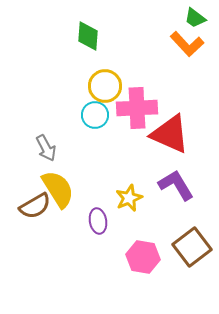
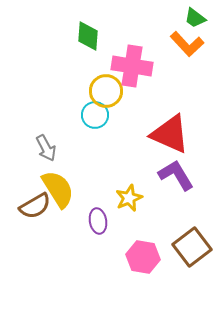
yellow circle: moved 1 px right, 5 px down
pink cross: moved 5 px left, 42 px up; rotated 12 degrees clockwise
purple L-shape: moved 10 px up
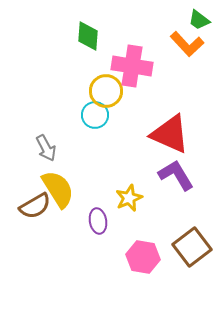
green trapezoid: moved 4 px right, 2 px down
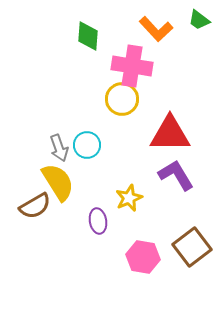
orange L-shape: moved 31 px left, 15 px up
yellow circle: moved 16 px right, 8 px down
cyan circle: moved 8 px left, 30 px down
red triangle: rotated 24 degrees counterclockwise
gray arrow: moved 13 px right; rotated 8 degrees clockwise
yellow semicircle: moved 7 px up
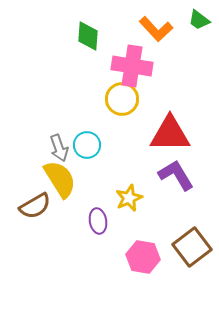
yellow semicircle: moved 2 px right, 3 px up
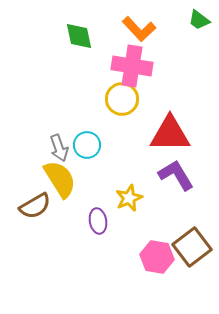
orange L-shape: moved 17 px left
green diamond: moved 9 px left; rotated 16 degrees counterclockwise
pink hexagon: moved 14 px right
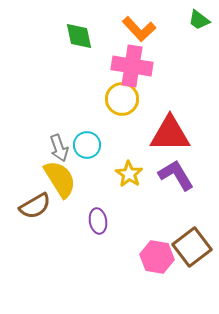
yellow star: moved 24 px up; rotated 16 degrees counterclockwise
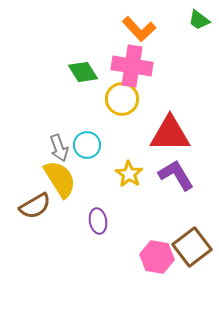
green diamond: moved 4 px right, 36 px down; rotated 20 degrees counterclockwise
